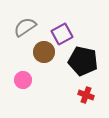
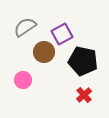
red cross: moved 2 px left; rotated 28 degrees clockwise
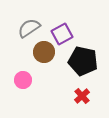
gray semicircle: moved 4 px right, 1 px down
red cross: moved 2 px left, 1 px down
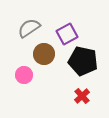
purple square: moved 5 px right
brown circle: moved 2 px down
pink circle: moved 1 px right, 5 px up
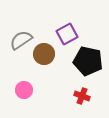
gray semicircle: moved 8 px left, 12 px down
black pentagon: moved 5 px right
pink circle: moved 15 px down
red cross: rotated 28 degrees counterclockwise
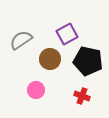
brown circle: moved 6 px right, 5 px down
pink circle: moved 12 px right
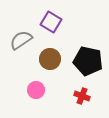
purple square: moved 16 px left, 12 px up; rotated 30 degrees counterclockwise
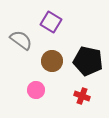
gray semicircle: rotated 70 degrees clockwise
brown circle: moved 2 px right, 2 px down
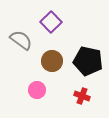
purple square: rotated 15 degrees clockwise
pink circle: moved 1 px right
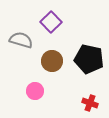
gray semicircle: rotated 20 degrees counterclockwise
black pentagon: moved 1 px right, 2 px up
pink circle: moved 2 px left, 1 px down
red cross: moved 8 px right, 7 px down
